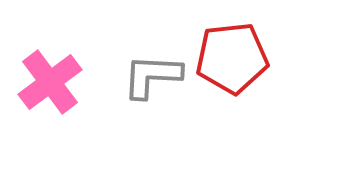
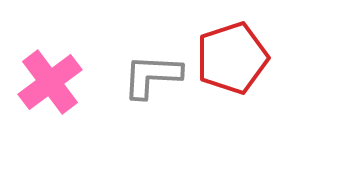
red pentagon: rotated 12 degrees counterclockwise
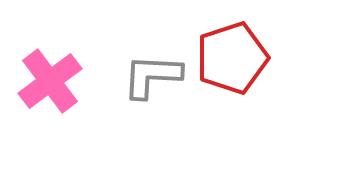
pink cross: moved 1 px up
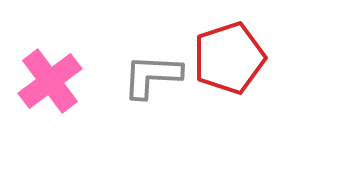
red pentagon: moved 3 px left
